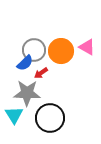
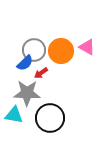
cyan triangle: rotated 48 degrees counterclockwise
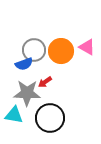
blue semicircle: moved 1 px left, 1 px down; rotated 24 degrees clockwise
red arrow: moved 4 px right, 9 px down
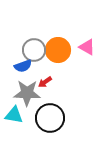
orange circle: moved 3 px left, 1 px up
blue semicircle: moved 1 px left, 2 px down
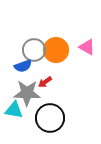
orange circle: moved 2 px left
cyan triangle: moved 5 px up
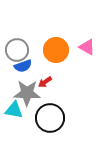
gray circle: moved 17 px left
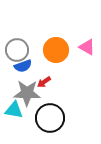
red arrow: moved 1 px left
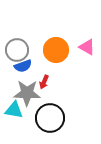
red arrow: rotated 32 degrees counterclockwise
